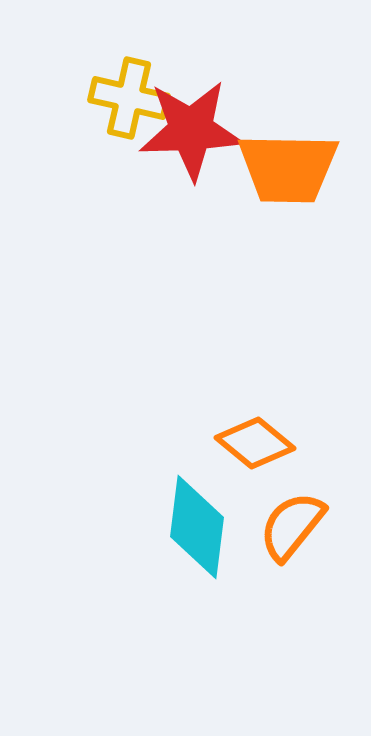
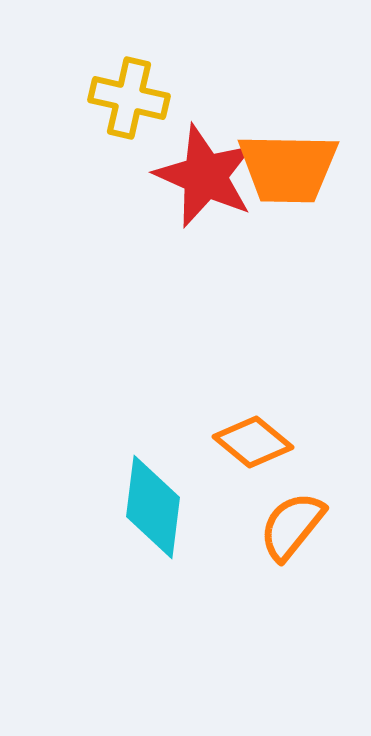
red star: moved 14 px right, 46 px down; rotated 26 degrees clockwise
orange diamond: moved 2 px left, 1 px up
cyan diamond: moved 44 px left, 20 px up
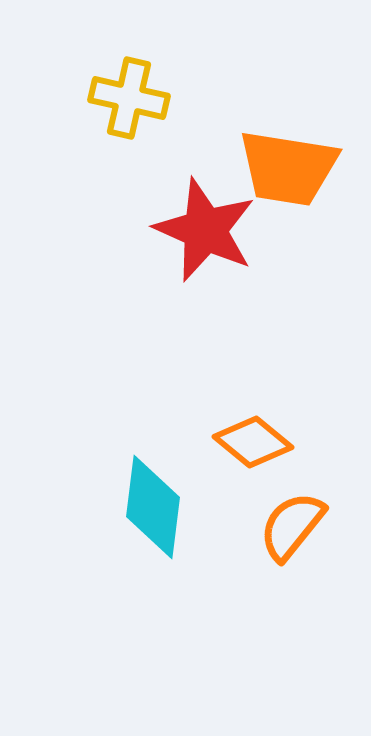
orange trapezoid: rotated 8 degrees clockwise
red star: moved 54 px down
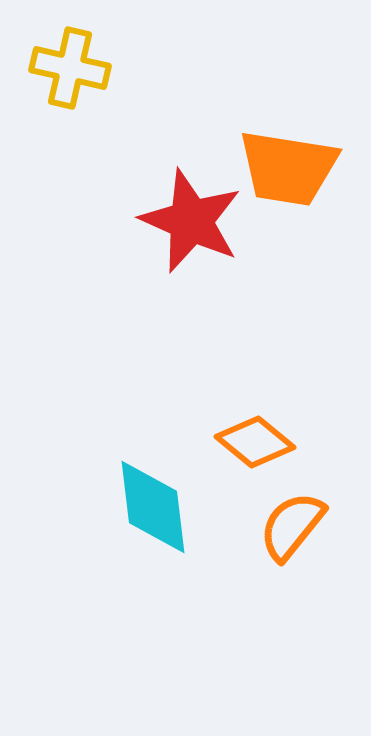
yellow cross: moved 59 px left, 30 px up
red star: moved 14 px left, 9 px up
orange diamond: moved 2 px right
cyan diamond: rotated 14 degrees counterclockwise
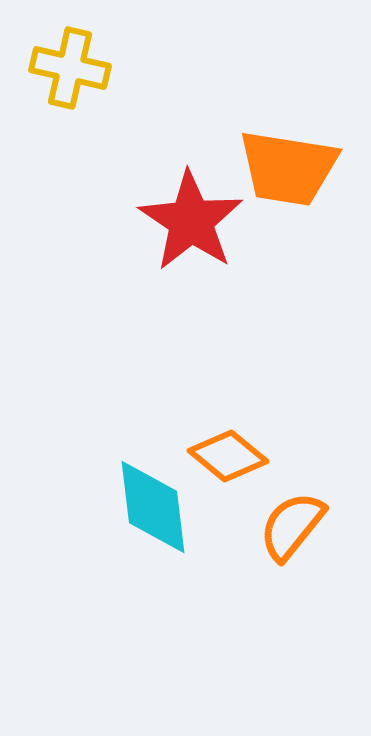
red star: rotated 10 degrees clockwise
orange diamond: moved 27 px left, 14 px down
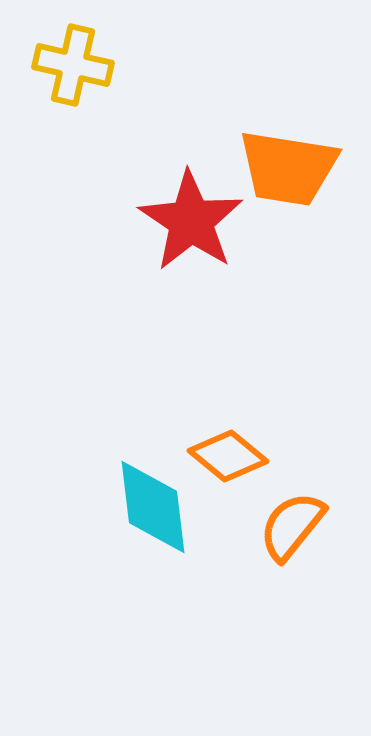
yellow cross: moved 3 px right, 3 px up
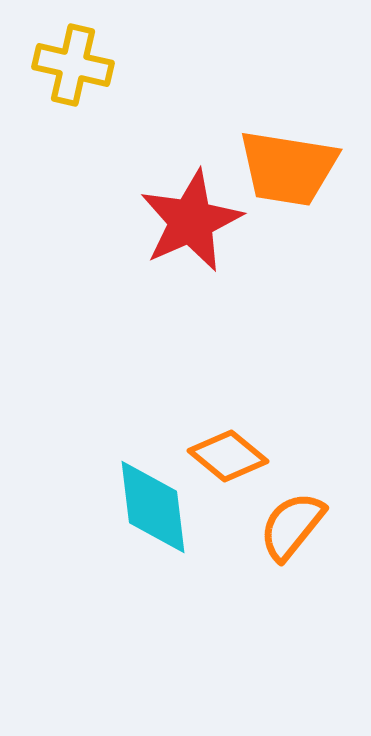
red star: rotated 14 degrees clockwise
